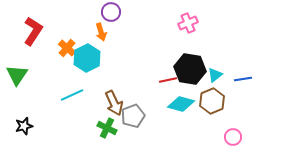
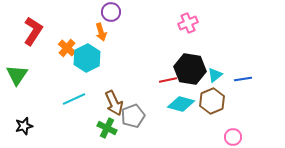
cyan line: moved 2 px right, 4 px down
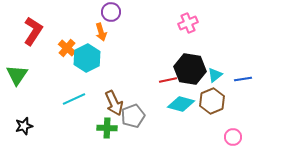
green cross: rotated 24 degrees counterclockwise
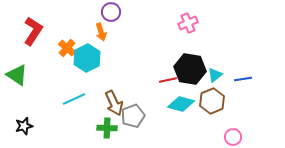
green triangle: rotated 30 degrees counterclockwise
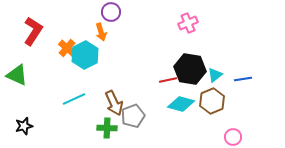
cyan hexagon: moved 2 px left, 3 px up
green triangle: rotated 10 degrees counterclockwise
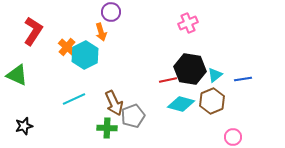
orange cross: moved 1 px up
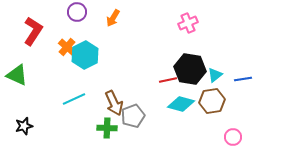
purple circle: moved 34 px left
orange arrow: moved 12 px right, 14 px up; rotated 48 degrees clockwise
brown hexagon: rotated 15 degrees clockwise
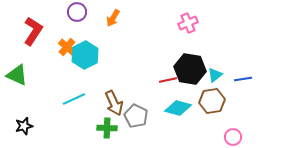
cyan diamond: moved 3 px left, 4 px down
gray pentagon: moved 3 px right; rotated 25 degrees counterclockwise
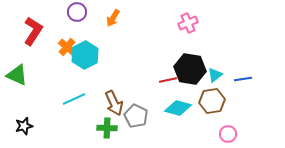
pink circle: moved 5 px left, 3 px up
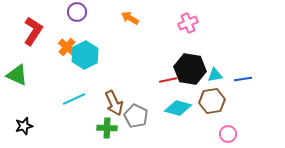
orange arrow: moved 17 px right; rotated 90 degrees clockwise
cyan triangle: rotated 28 degrees clockwise
